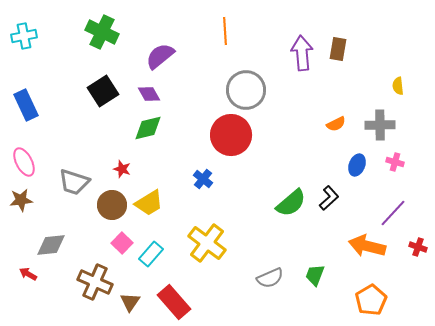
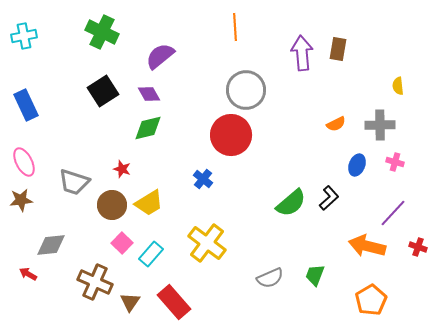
orange line: moved 10 px right, 4 px up
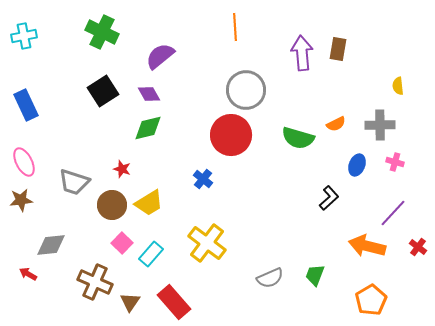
green semicircle: moved 7 px right, 65 px up; rotated 56 degrees clockwise
red cross: rotated 18 degrees clockwise
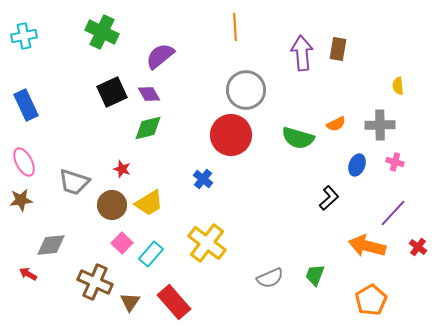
black square: moved 9 px right, 1 px down; rotated 8 degrees clockwise
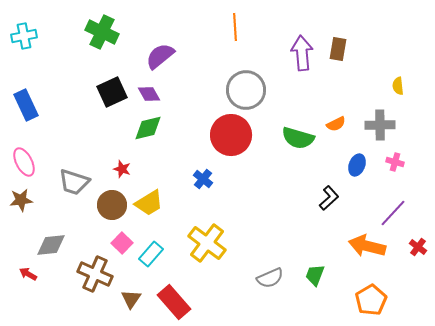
brown cross: moved 8 px up
brown triangle: moved 1 px right, 3 px up
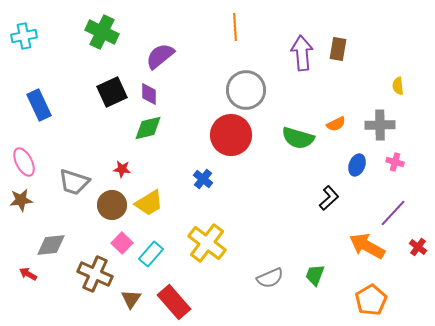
purple diamond: rotated 30 degrees clockwise
blue rectangle: moved 13 px right
red star: rotated 12 degrees counterclockwise
orange arrow: rotated 15 degrees clockwise
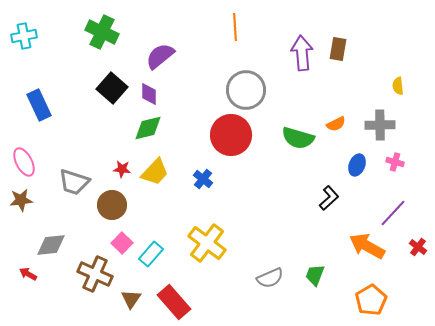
black square: moved 4 px up; rotated 24 degrees counterclockwise
yellow trapezoid: moved 6 px right, 31 px up; rotated 16 degrees counterclockwise
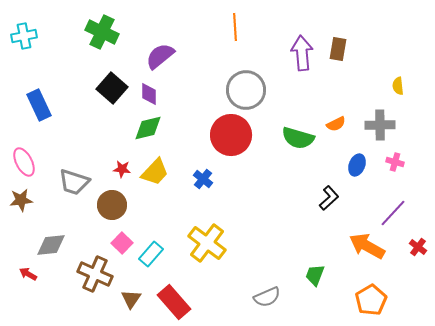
gray semicircle: moved 3 px left, 19 px down
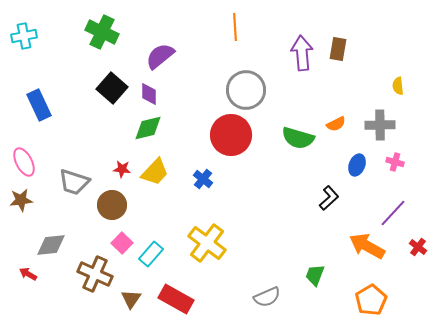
red rectangle: moved 2 px right, 3 px up; rotated 20 degrees counterclockwise
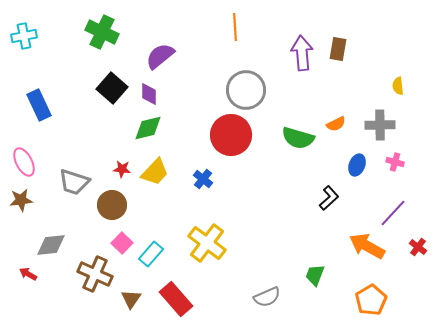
red rectangle: rotated 20 degrees clockwise
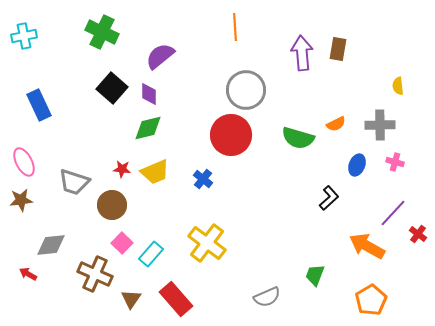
yellow trapezoid: rotated 24 degrees clockwise
red cross: moved 13 px up
